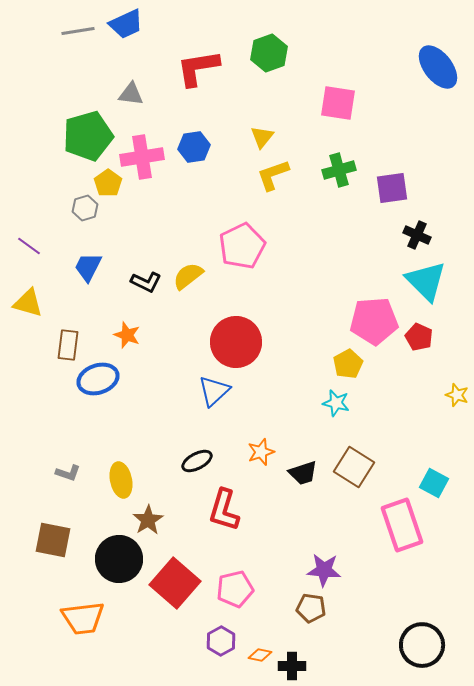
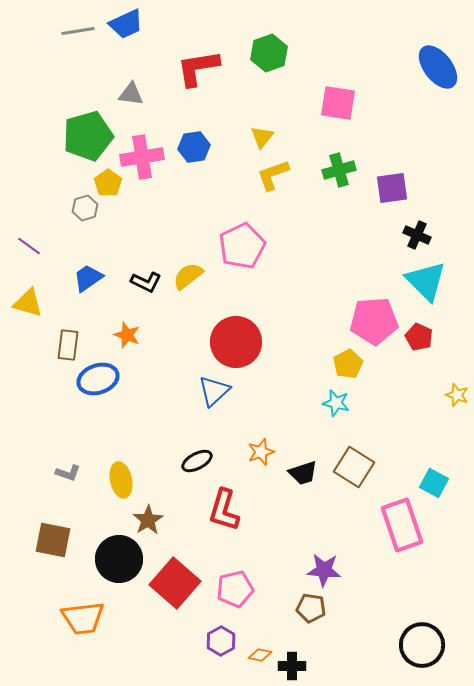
blue trapezoid at (88, 267): moved 11 px down; rotated 28 degrees clockwise
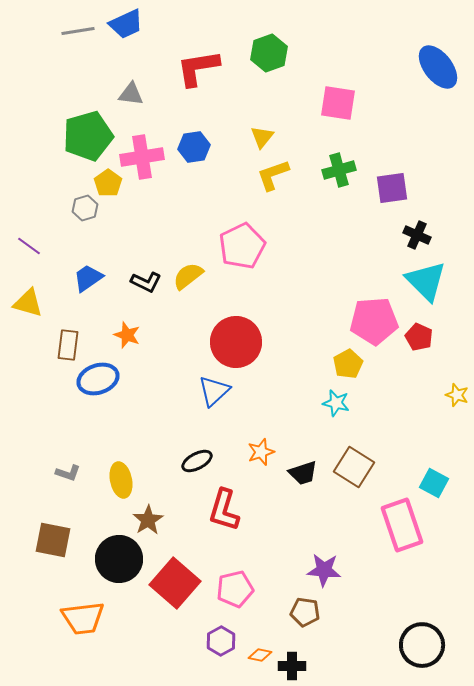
brown pentagon at (311, 608): moved 6 px left, 4 px down
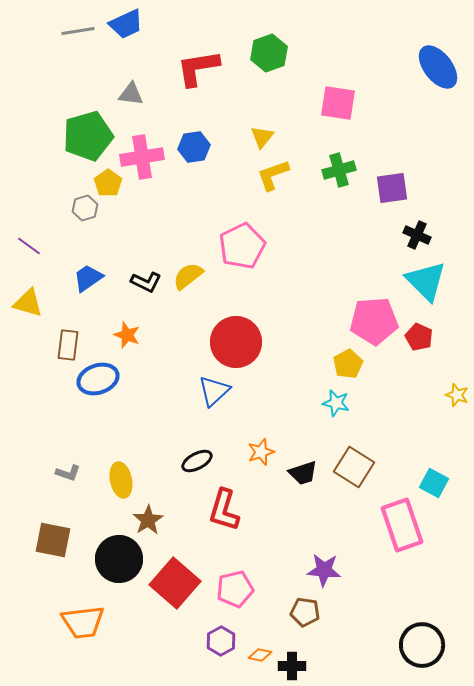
orange trapezoid at (83, 618): moved 4 px down
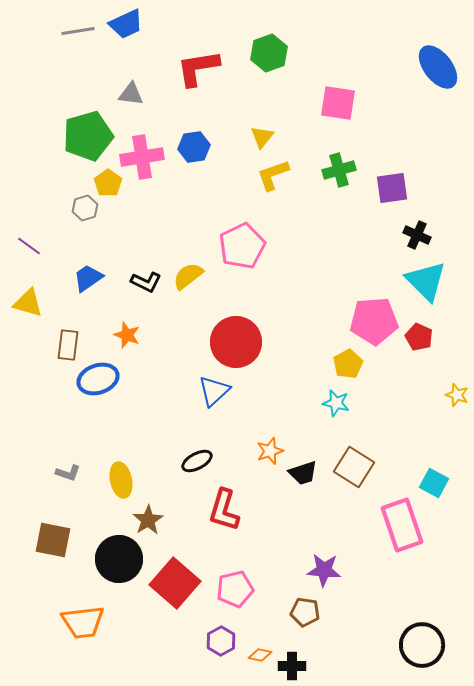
orange star at (261, 452): moved 9 px right, 1 px up
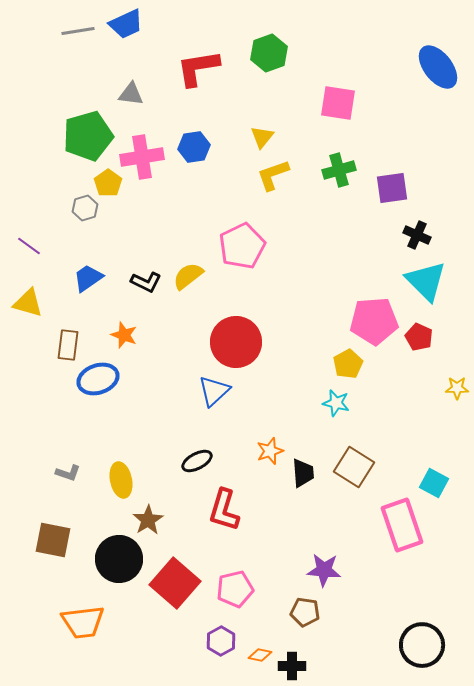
orange star at (127, 335): moved 3 px left
yellow star at (457, 395): moved 7 px up; rotated 20 degrees counterclockwise
black trapezoid at (303, 473): rotated 76 degrees counterclockwise
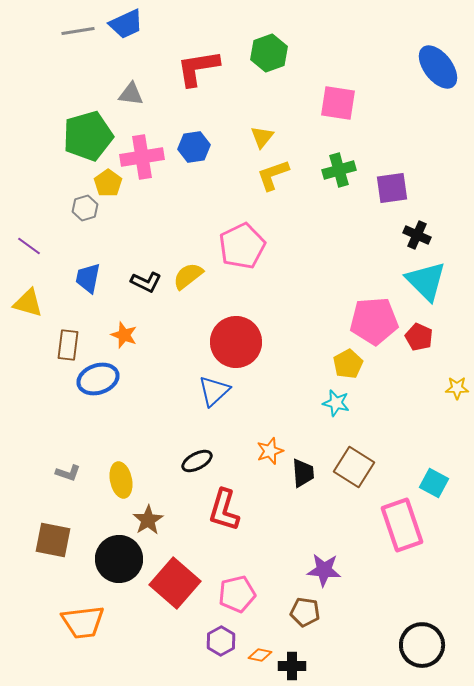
blue trapezoid at (88, 278): rotated 44 degrees counterclockwise
pink pentagon at (235, 589): moved 2 px right, 5 px down
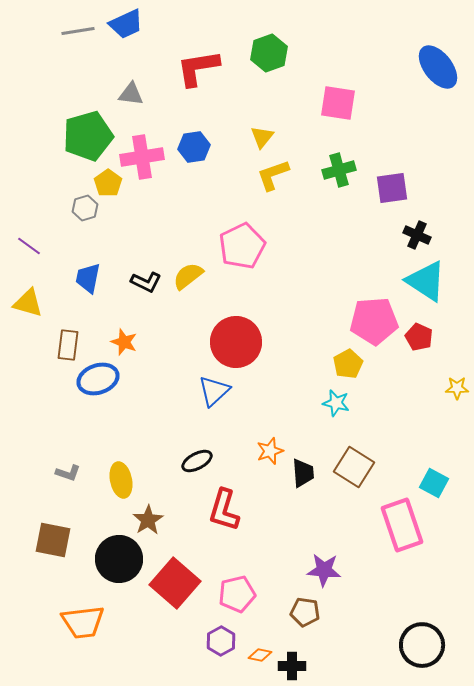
cyan triangle at (426, 281): rotated 12 degrees counterclockwise
orange star at (124, 335): moved 7 px down
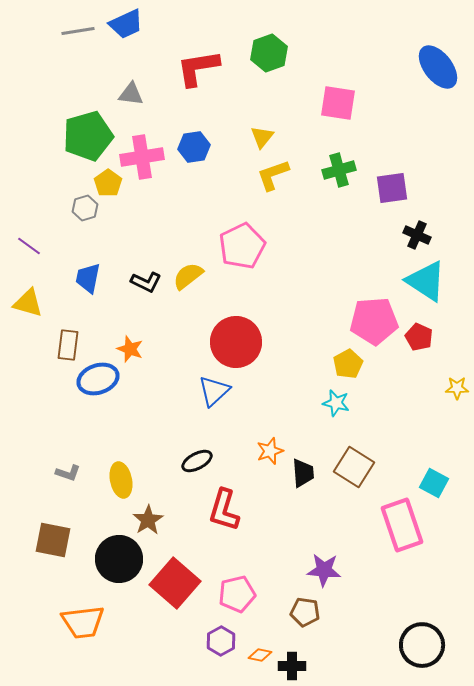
orange star at (124, 342): moved 6 px right, 7 px down
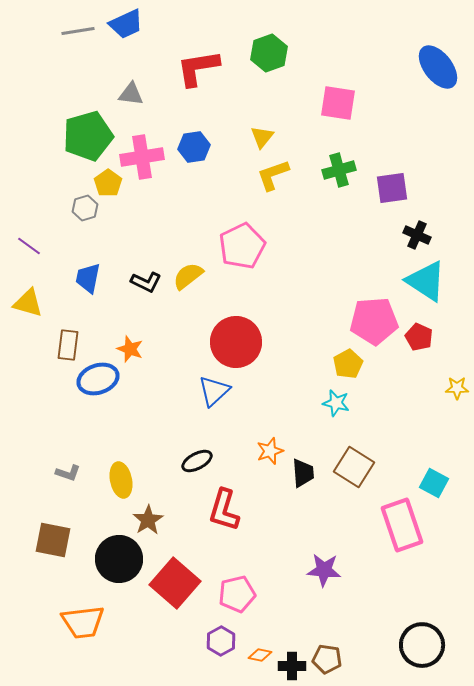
brown pentagon at (305, 612): moved 22 px right, 47 px down
